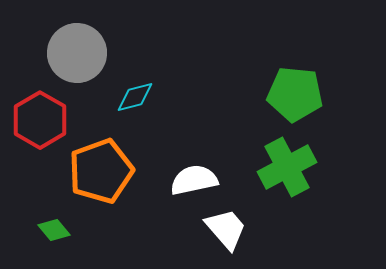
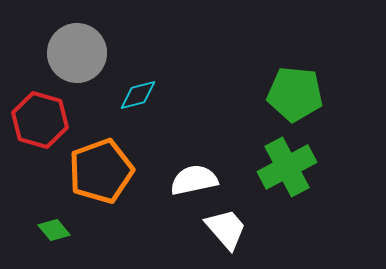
cyan diamond: moved 3 px right, 2 px up
red hexagon: rotated 14 degrees counterclockwise
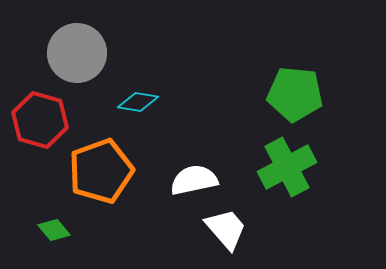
cyan diamond: moved 7 px down; rotated 24 degrees clockwise
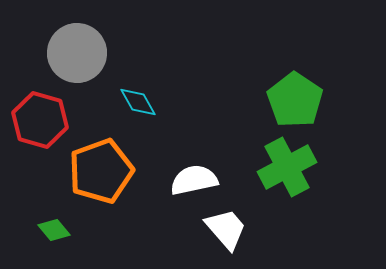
green pentagon: moved 6 px down; rotated 28 degrees clockwise
cyan diamond: rotated 51 degrees clockwise
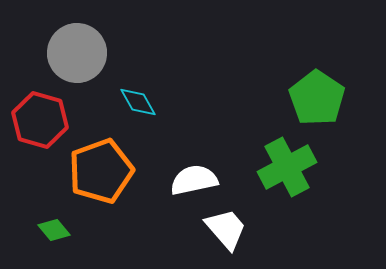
green pentagon: moved 22 px right, 2 px up
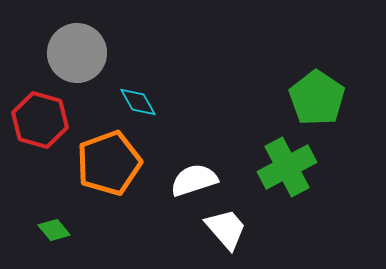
orange pentagon: moved 8 px right, 8 px up
white semicircle: rotated 6 degrees counterclockwise
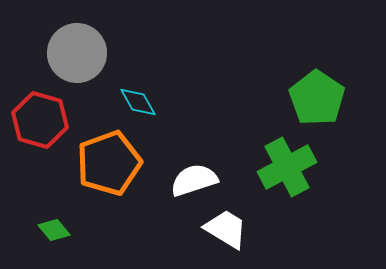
white trapezoid: rotated 18 degrees counterclockwise
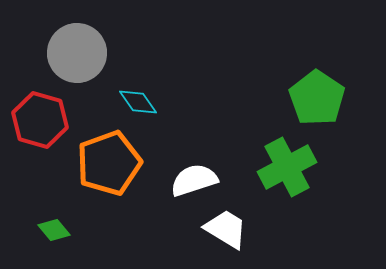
cyan diamond: rotated 6 degrees counterclockwise
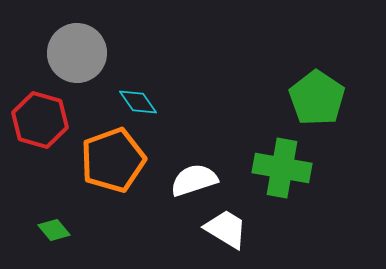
orange pentagon: moved 4 px right, 3 px up
green cross: moved 5 px left, 1 px down; rotated 38 degrees clockwise
